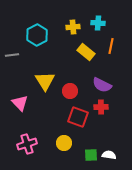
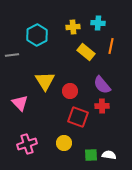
purple semicircle: rotated 24 degrees clockwise
red cross: moved 1 px right, 1 px up
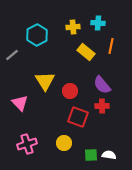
gray line: rotated 32 degrees counterclockwise
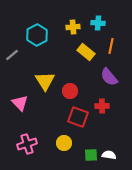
purple semicircle: moved 7 px right, 8 px up
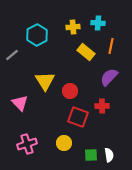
purple semicircle: rotated 84 degrees clockwise
white semicircle: rotated 72 degrees clockwise
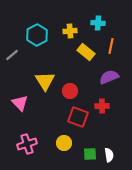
yellow cross: moved 3 px left, 4 px down
purple semicircle: rotated 24 degrees clockwise
green square: moved 1 px left, 1 px up
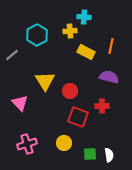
cyan cross: moved 14 px left, 6 px up
yellow rectangle: rotated 12 degrees counterclockwise
purple semicircle: rotated 36 degrees clockwise
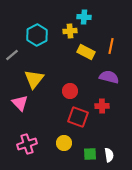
yellow triangle: moved 11 px left, 2 px up; rotated 10 degrees clockwise
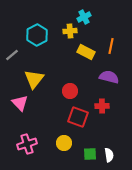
cyan cross: rotated 32 degrees counterclockwise
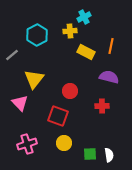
red square: moved 20 px left, 1 px up
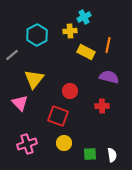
orange line: moved 3 px left, 1 px up
white semicircle: moved 3 px right
